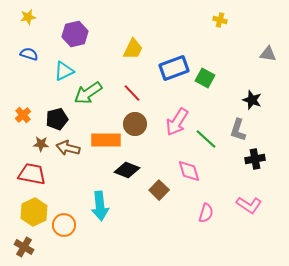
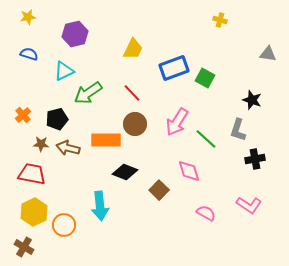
black diamond: moved 2 px left, 2 px down
pink semicircle: rotated 78 degrees counterclockwise
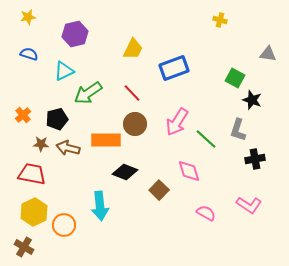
green square: moved 30 px right
